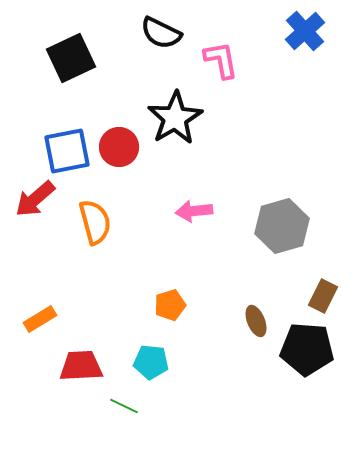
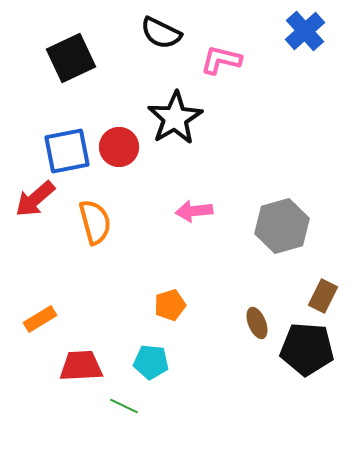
pink L-shape: rotated 66 degrees counterclockwise
brown ellipse: moved 1 px right, 2 px down
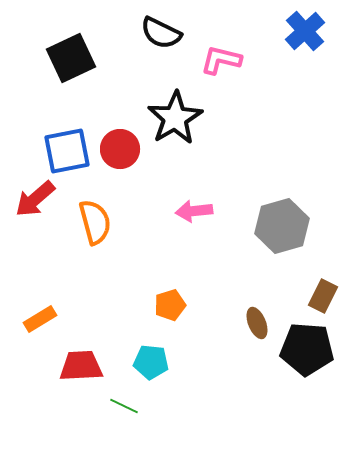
red circle: moved 1 px right, 2 px down
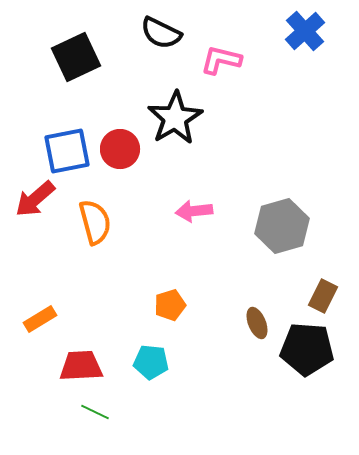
black square: moved 5 px right, 1 px up
green line: moved 29 px left, 6 px down
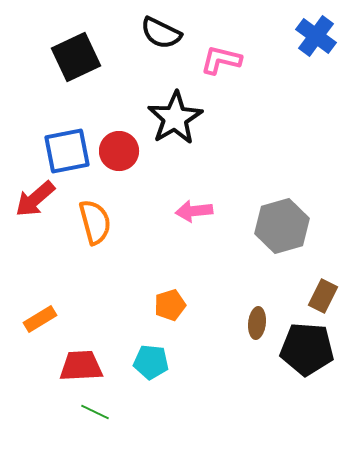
blue cross: moved 11 px right, 5 px down; rotated 12 degrees counterclockwise
red circle: moved 1 px left, 2 px down
brown ellipse: rotated 28 degrees clockwise
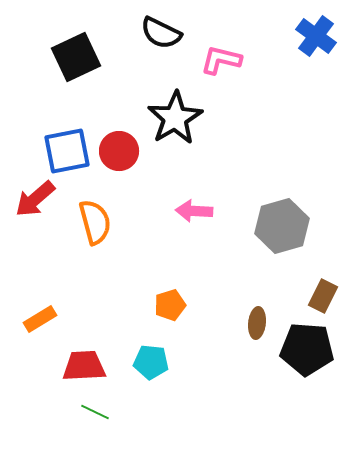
pink arrow: rotated 9 degrees clockwise
red trapezoid: moved 3 px right
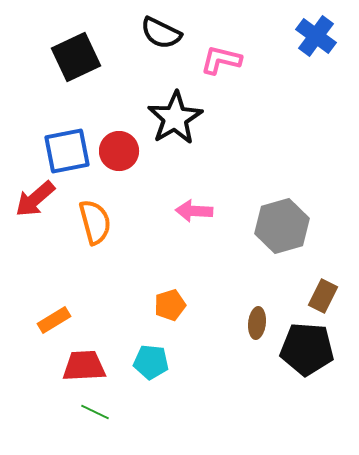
orange rectangle: moved 14 px right, 1 px down
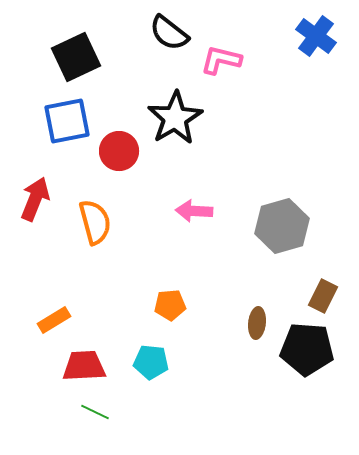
black semicircle: moved 8 px right; rotated 12 degrees clockwise
blue square: moved 30 px up
red arrow: rotated 153 degrees clockwise
orange pentagon: rotated 12 degrees clockwise
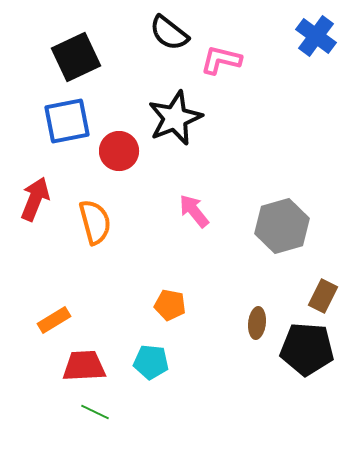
black star: rotated 8 degrees clockwise
pink arrow: rotated 48 degrees clockwise
orange pentagon: rotated 16 degrees clockwise
